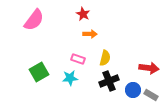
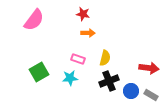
red star: rotated 16 degrees counterclockwise
orange arrow: moved 2 px left, 1 px up
blue circle: moved 2 px left, 1 px down
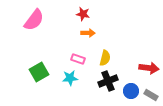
black cross: moved 1 px left
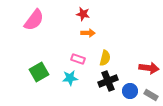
blue circle: moved 1 px left
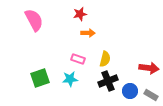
red star: moved 3 px left; rotated 24 degrees counterclockwise
pink semicircle: rotated 65 degrees counterclockwise
yellow semicircle: moved 1 px down
green square: moved 1 px right, 6 px down; rotated 12 degrees clockwise
cyan star: moved 1 px down
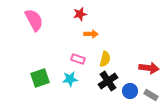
orange arrow: moved 3 px right, 1 px down
black cross: rotated 12 degrees counterclockwise
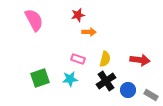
red star: moved 2 px left, 1 px down
orange arrow: moved 2 px left, 2 px up
red arrow: moved 9 px left, 8 px up
black cross: moved 2 px left
blue circle: moved 2 px left, 1 px up
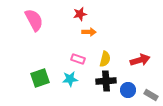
red star: moved 2 px right, 1 px up
red arrow: rotated 24 degrees counterclockwise
black cross: rotated 30 degrees clockwise
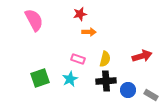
red arrow: moved 2 px right, 4 px up
cyan star: rotated 21 degrees counterclockwise
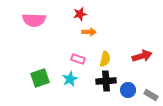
pink semicircle: rotated 120 degrees clockwise
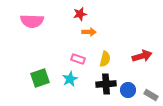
pink semicircle: moved 2 px left, 1 px down
black cross: moved 3 px down
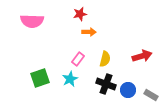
pink rectangle: rotated 72 degrees counterclockwise
black cross: rotated 24 degrees clockwise
